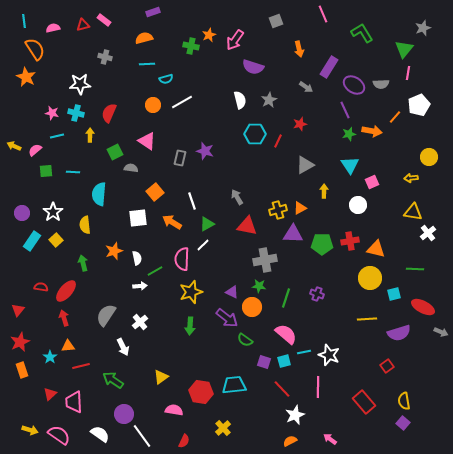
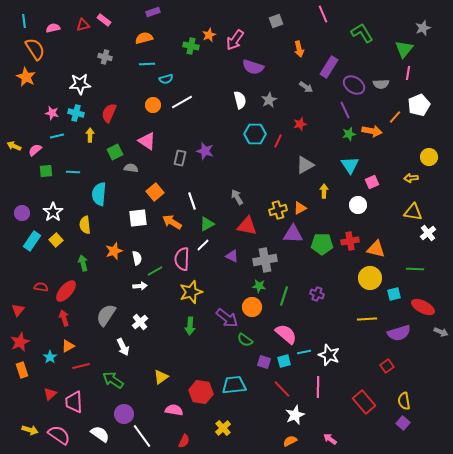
purple triangle at (232, 292): moved 36 px up
green line at (286, 298): moved 2 px left, 2 px up
orange triangle at (68, 346): rotated 24 degrees counterclockwise
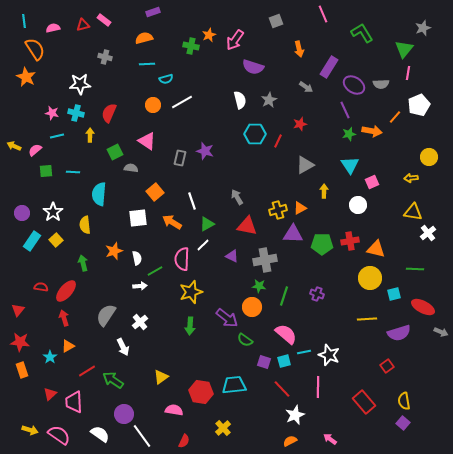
red star at (20, 342): rotated 30 degrees clockwise
red line at (81, 366): moved 6 px right, 5 px down; rotated 18 degrees counterclockwise
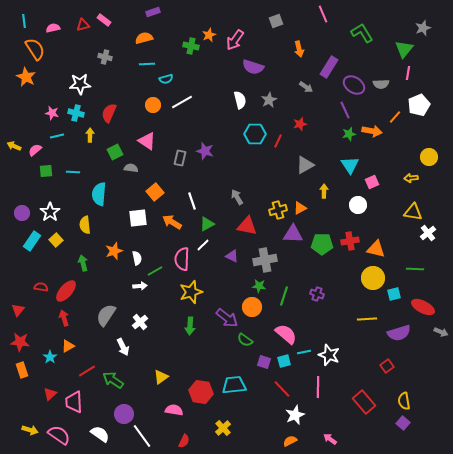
white star at (53, 212): moved 3 px left
yellow circle at (370, 278): moved 3 px right
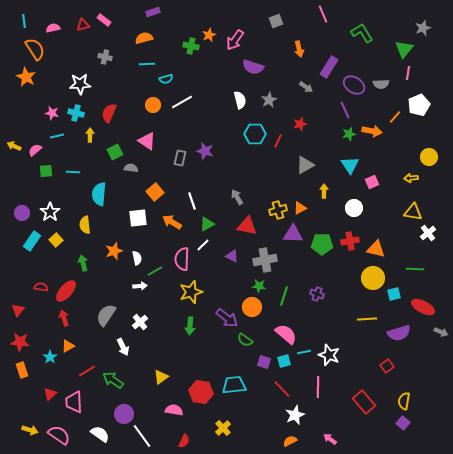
white circle at (358, 205): moved 4 px left, 3 px down
yellow semicircle at (404, 401): rotated 18 degrees clockwise
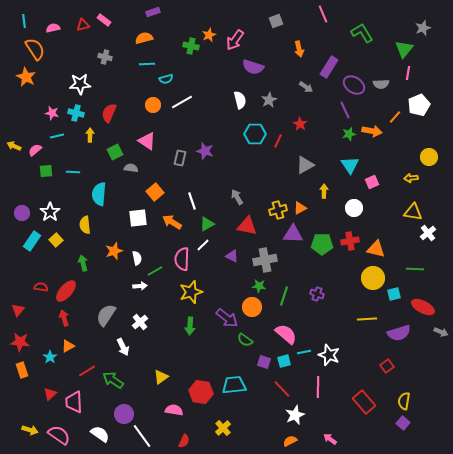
red star at (300, 124): rotated 24 degrees counterclockwise
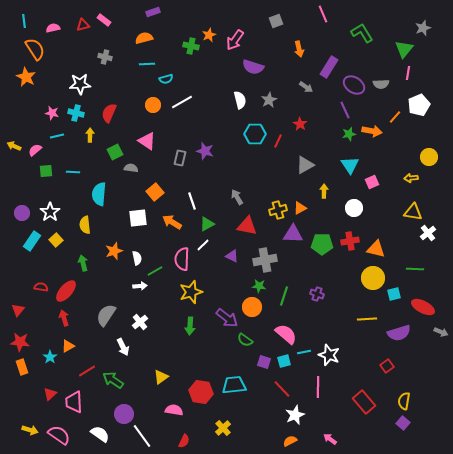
orange rectangle at (22, 370): moved 3 px up
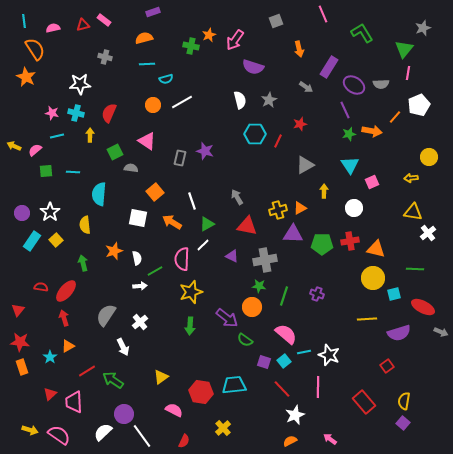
red star at (300, 124): rotated 24 degrees clockwise
white square at (138, 218): rotated 18 degrees clockwise
cyan square at (284, 361): rotated 24 degrees counterclockwise
pink semicircle at (174, 410): rotated 18 degrees clockwise
white semicircle at (100, 434): moved 3 px right, 2 px up; rotated 78 degrees counterclockwise
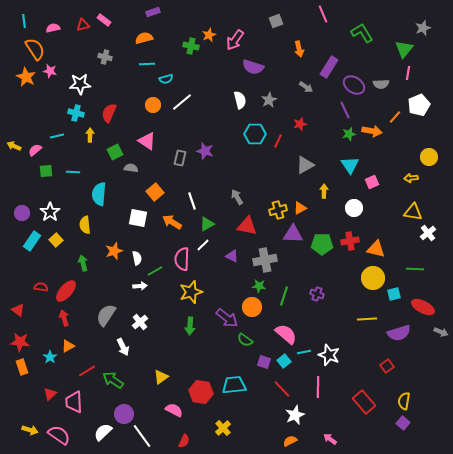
white line at (182, 102): rotated 10 degrees counterclockwise
pink star at (52, 113): moved 2 px left, 42 px up
red triangle at (18, 310): rotated 32 degrees counterclockwise
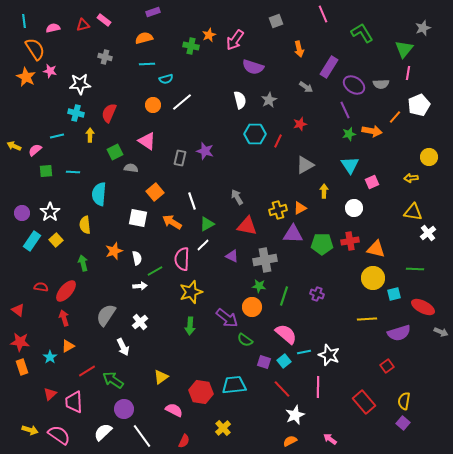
purple circle at (124, 414): moved 5 px up
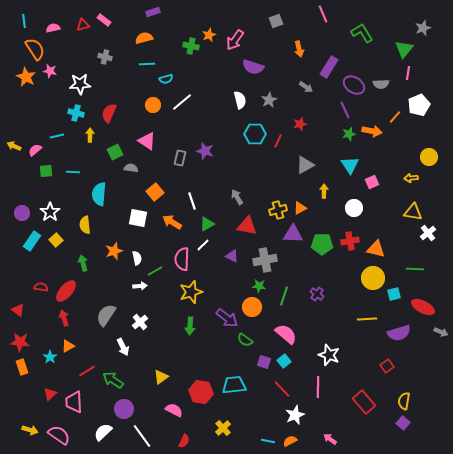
purple cross at (317, 294): rotated 16 degrees clockwise
cyan line at (304, 352): moved 36 px left, 89 px down; rotated 24 degrees clockwise
